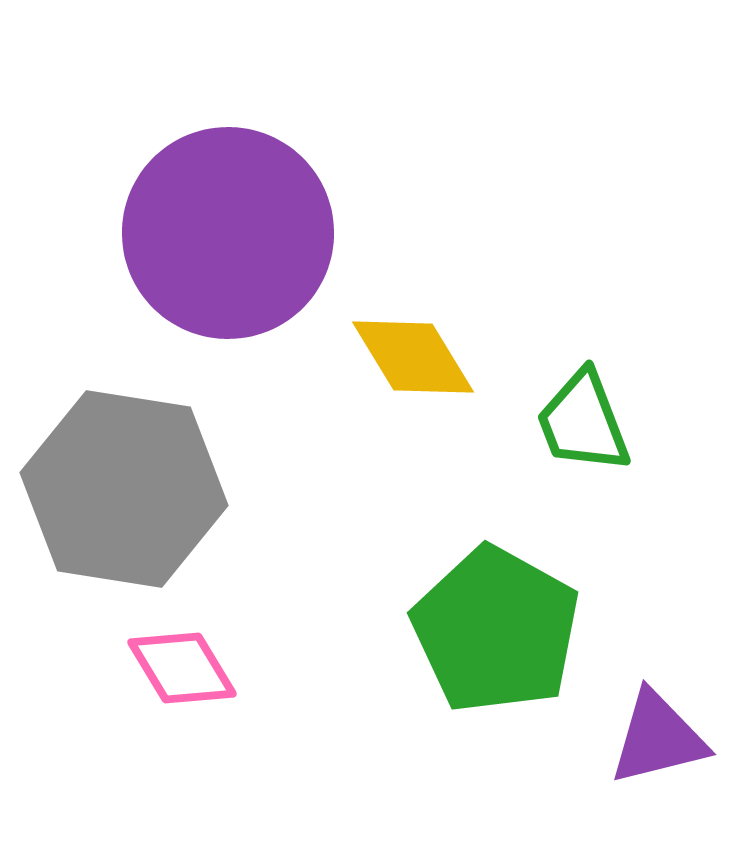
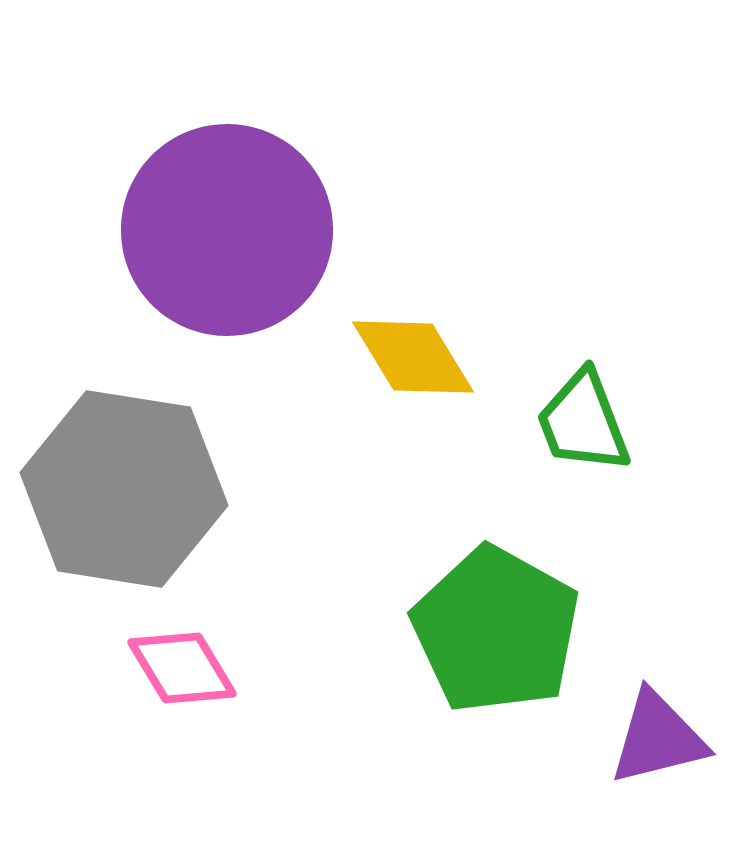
purple circle: moved 1 px left, 3 px up
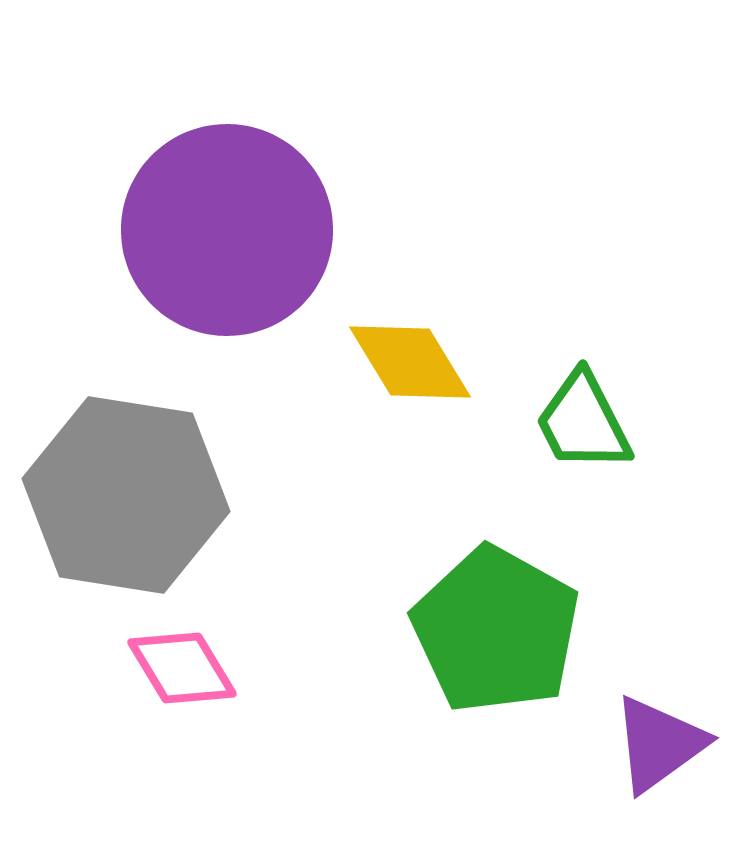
yellow diamond: moved 3 px left, 5 px down
green trapezoid: rotated 6 degrees counterclockwise
gray hexagon: moved 2 px right, 6 px down
purple triangle: moved 1 px right, 6 px down; rotated 22 degrees counterclockwise
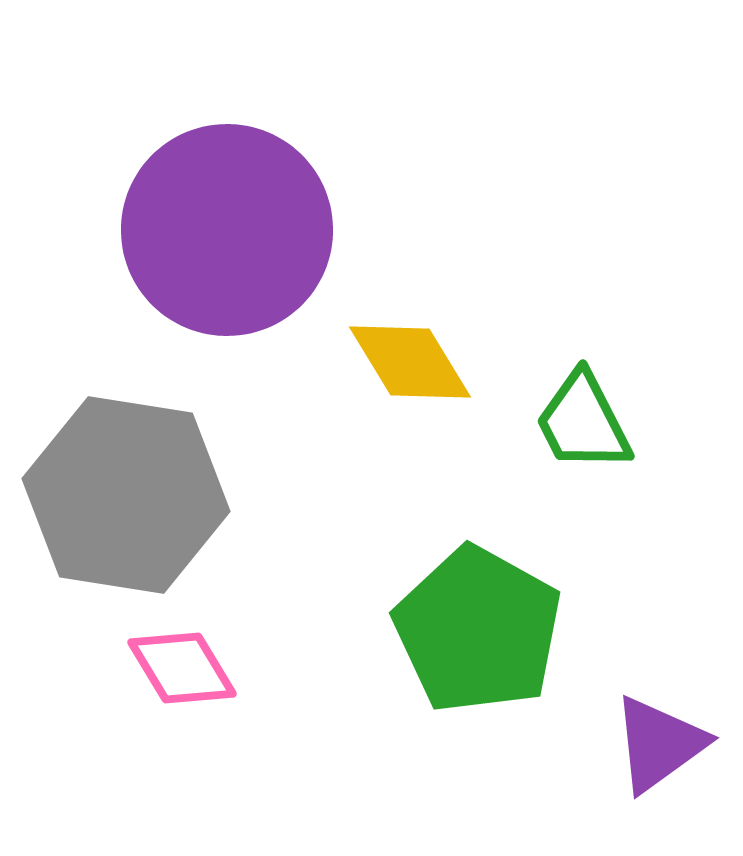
green pentagon: moved 18 px left
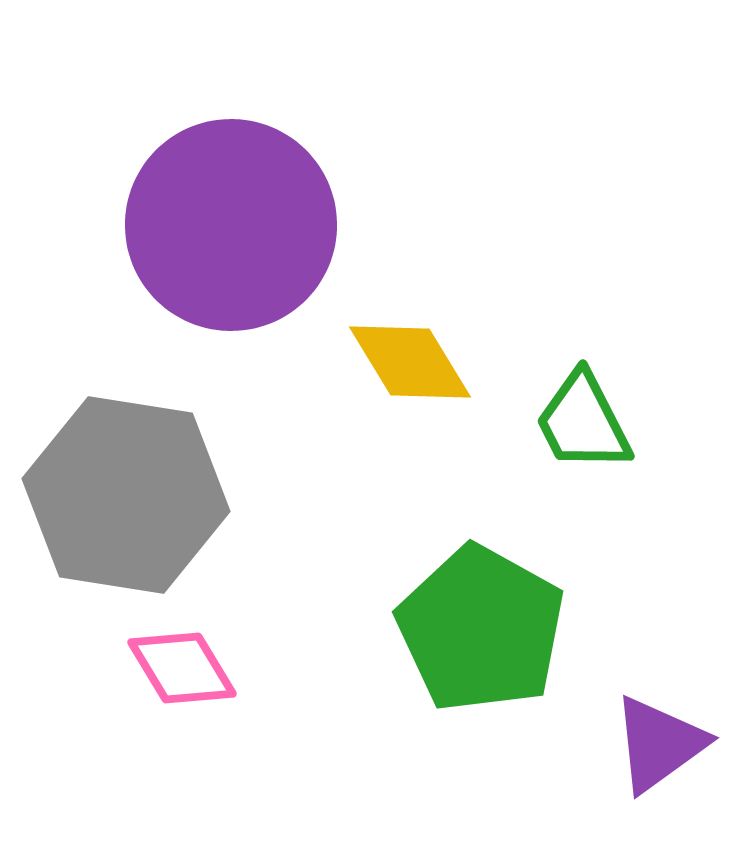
purple circle: moved 4 px right, 5 px up
green pentagon: moved 3 px right, 1 px up
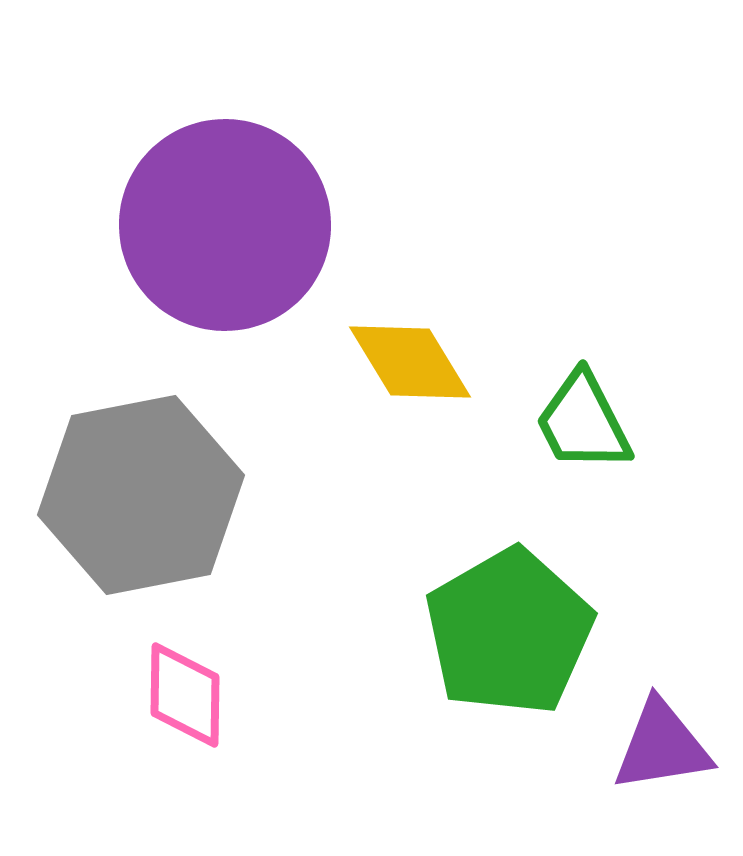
purple circle: moved 6 px left
gray hexagon: moved 15 px right; rotated 20 degrees counterclockwise
green pentagon: moved 28 px right, 3 px down; rotated 13 degrees clockwise
pink diamond: moved 3 px right, 27 px down; rotated 32 degrees clockwise
purple triangle: moved 3 px right, 2 px down; rotated 27 degrees clockwise
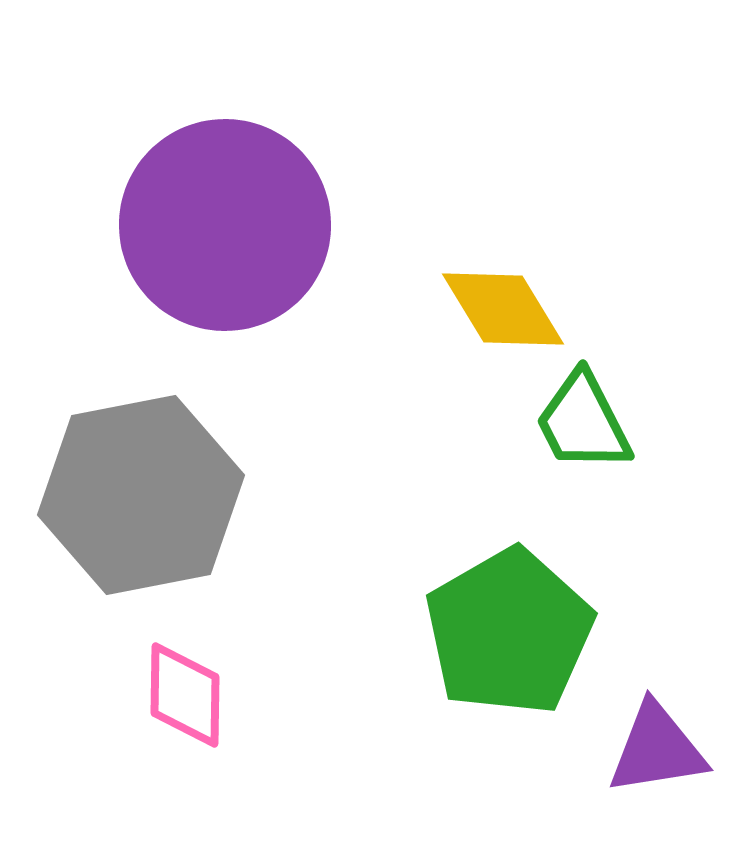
yellow diamond: moved 93 px right, 53 px up
purple triangle: moved 5 px left, 3 px down
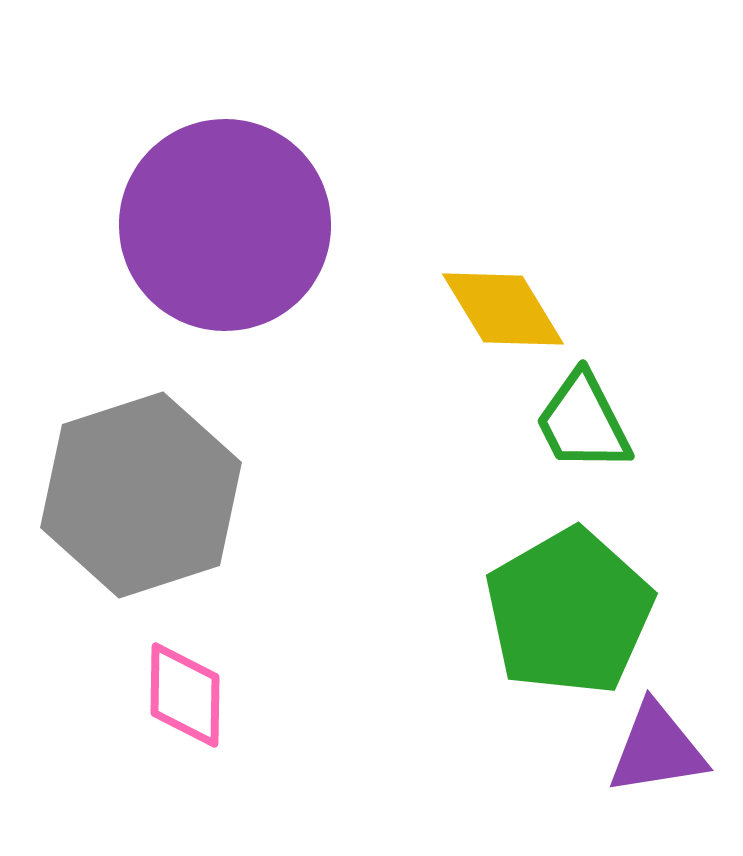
gray hexagon: rotated 7 degrees counterclockwise
green pentagon: moved 60 px right, 20 px up
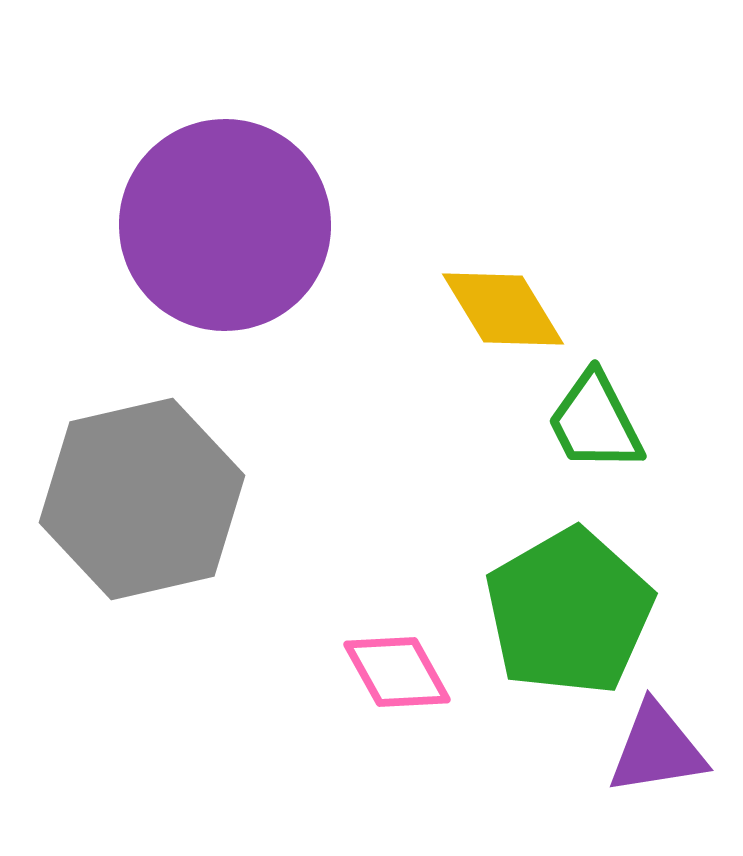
green trapezoid: moved 12 px right
gray hexagon: moved 1 px right, 4 px down; rotated 5 degrees clockwise
pink diamond: moved 212 px right, 23 px up; rotated 30 degrees counterclockwise
